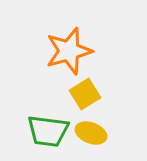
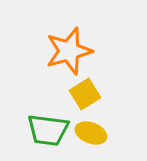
green trapezoid: moved 1 px up
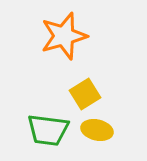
orange star: moved 5 px left, 15 px up
yellow ellipse: moved 6 px right, 3 px up; rotated 8 degrees counterclockwise
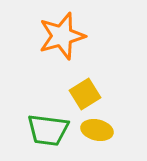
orange star: moved 2 px left
